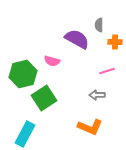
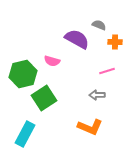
gray semicircle: rotated 112 degrees clockwise
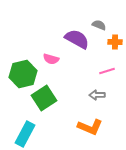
pink semicircle: moved 1 px left, 2 px up
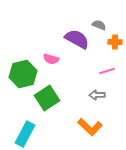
green square: moved 3 px right
orange L-shape: rotated 20 degrees clockwise
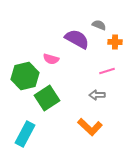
green hexagon: moved 2 px right, 2 px down
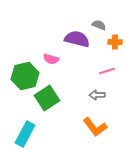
purple semicircle: rotated 15 degrees counterclockwise
orange L-shape: moved 5 px right; rotated 10 degrees clockwise
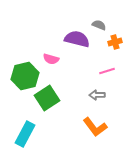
orange cross: rotated 16 degrees counterclockwise
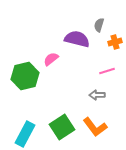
gray semicircle: rotated 96 degrees counterclockwise
pink semicircle: rotated 126 degrees clockwise
green square: moved 15 px right, 29 px down
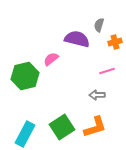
orange L-shape: rotated 70 degrees counterclockwise
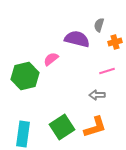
cyan rectangle: moved 2 px left; rotated 20 degrees counterclockwise
